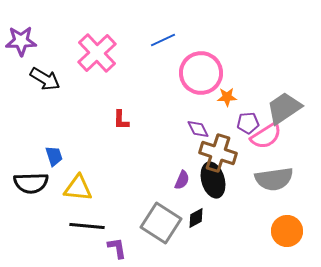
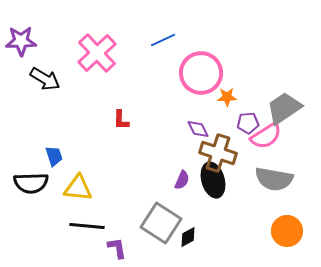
gray semicircle: rotated 18 degrees clockwise
black diamond: moved 8 px left, 19 px down
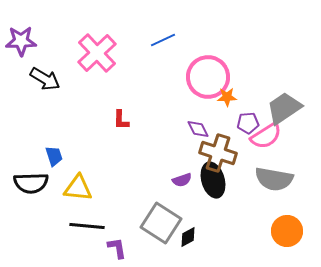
pink circle: moved 7 px right, 4 px down
purple semicircle: rotated 48 degrees clockwise
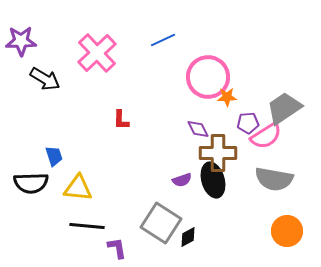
brown cross: rotated 18 degrees counterclockwise
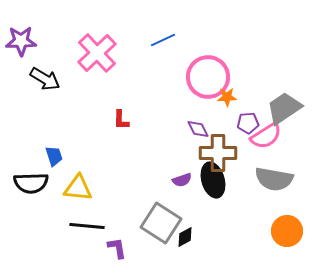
black diamond: moved 3 px left
